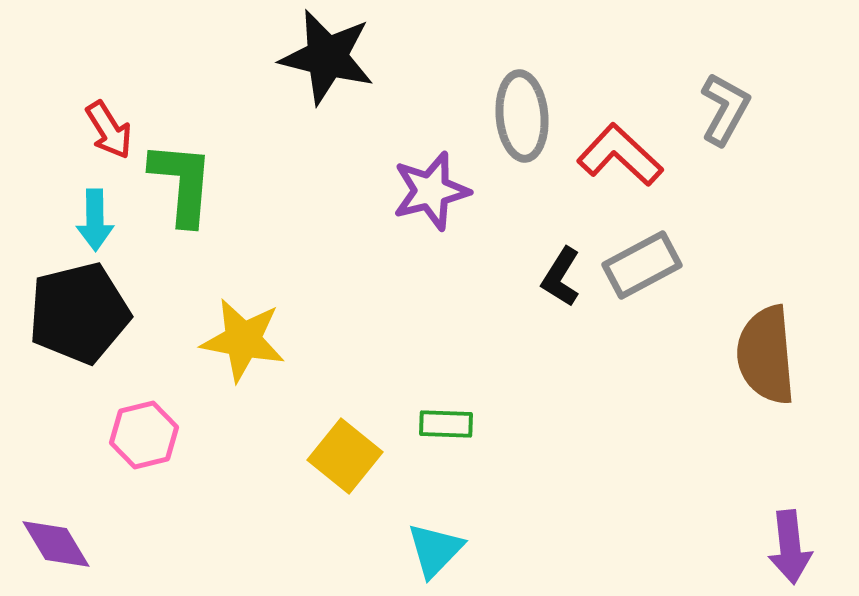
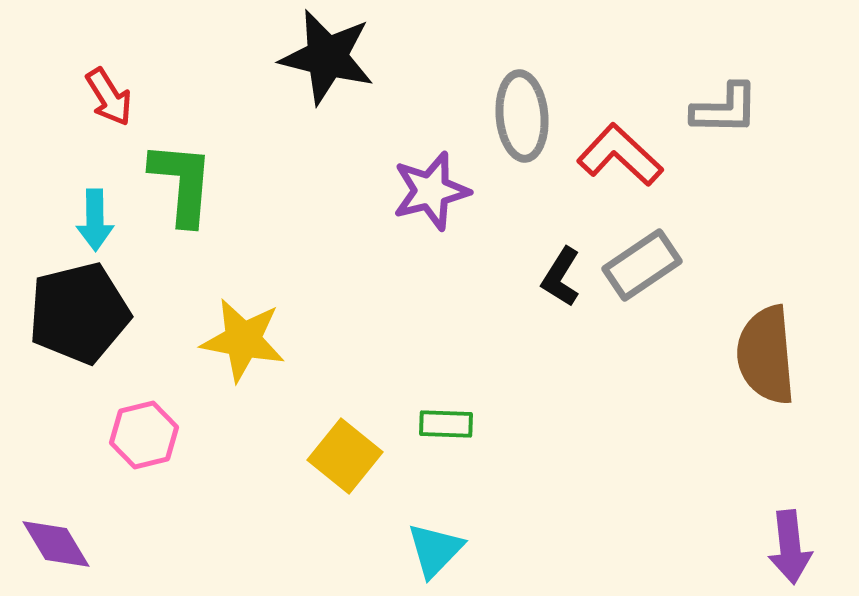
gray L-shape: rotated 62 degrees clockwise
red arrow: moved 33 px up
gray rectangle: rotated 6 degrees counterclockwise
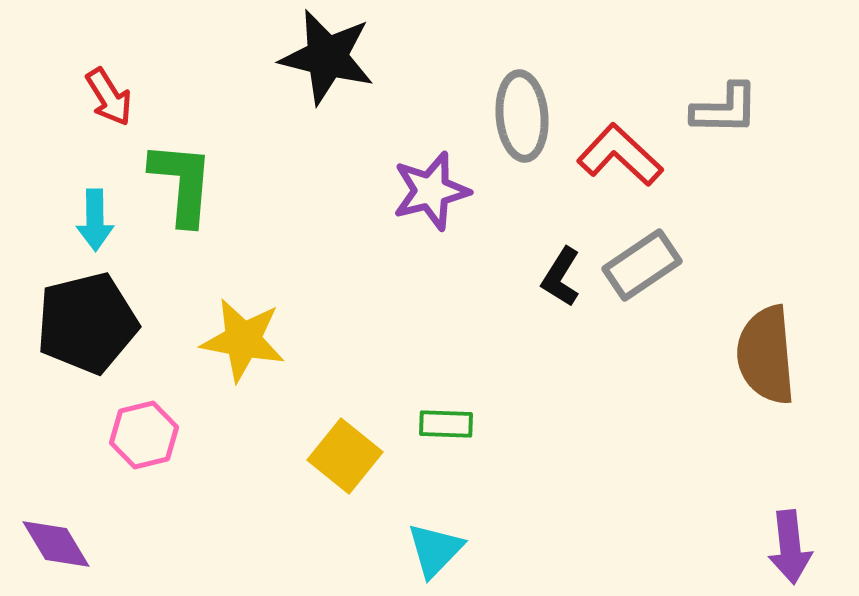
black pentagon: moved 8 px right, 10 px down
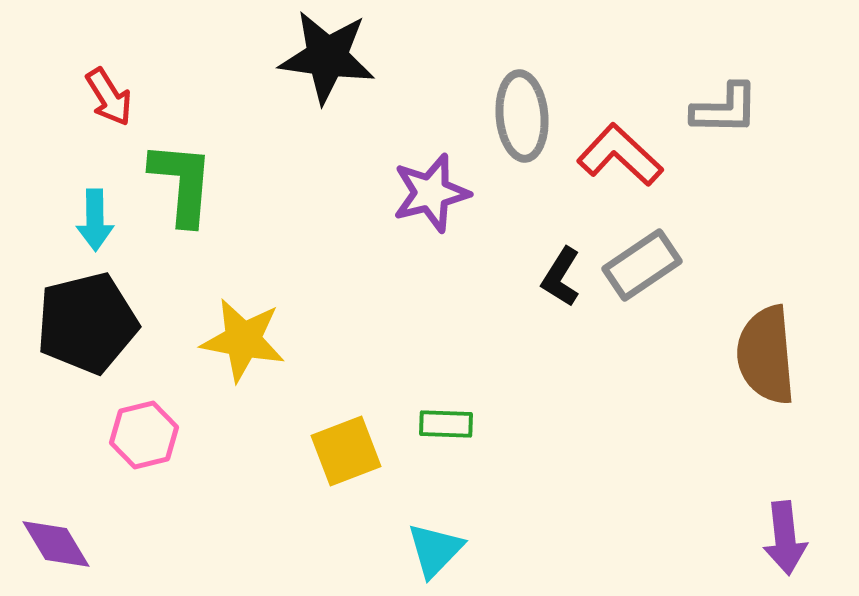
black star: rotated 6 degrees counterclockwise
purple star: moved 2 px down
yellow square: moved 1 px right, 5 px up; rotated 30 degrees clockwise
purple arrow: moved 5 px left, 9 px up
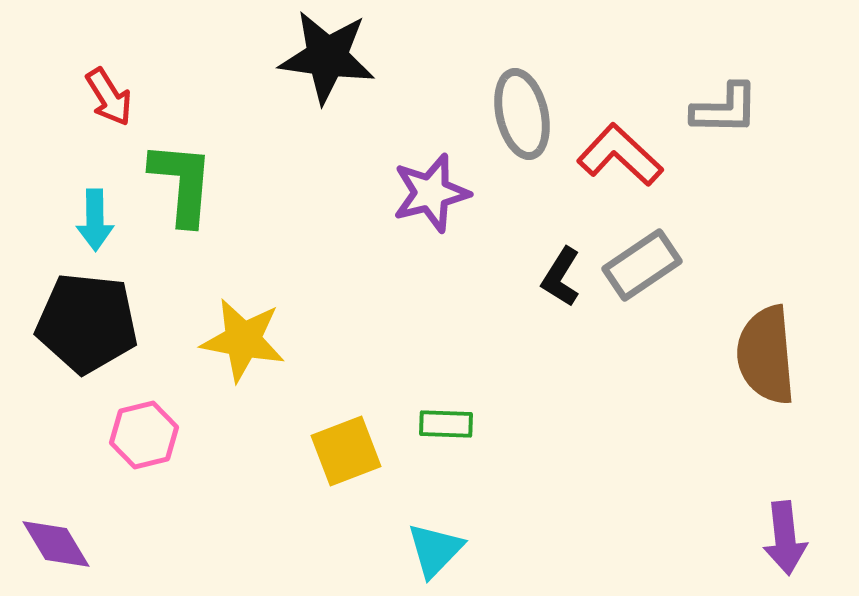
gray ellipse: moved 2 px up; rotated 8 degrees counterclockwise
black pentagon: rotated 20 degrees clockwise
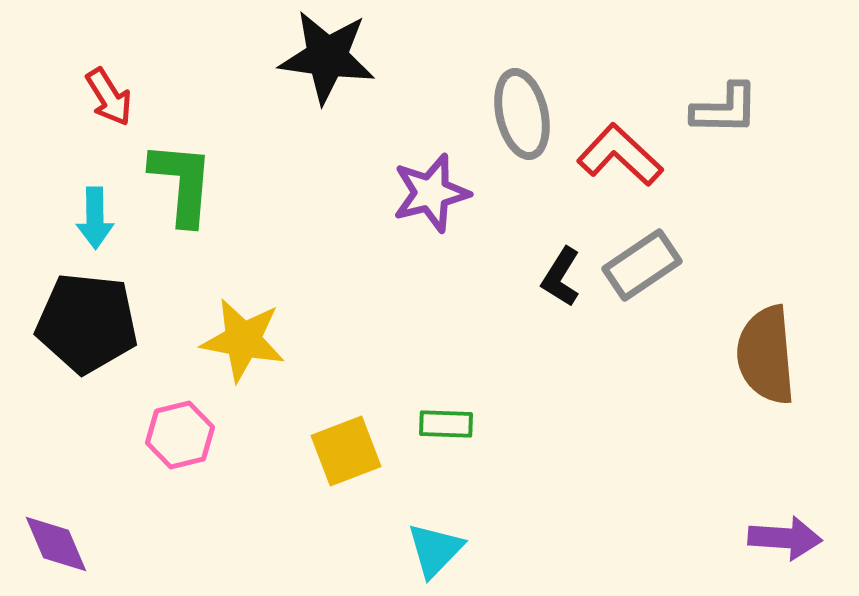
cyan arrow: moved 2 px up
pink hexagon: moved 36 px right
purple arrow: rotated 80 degrees counterclockwise
purple diamond: rotated 8 degrees clockwise
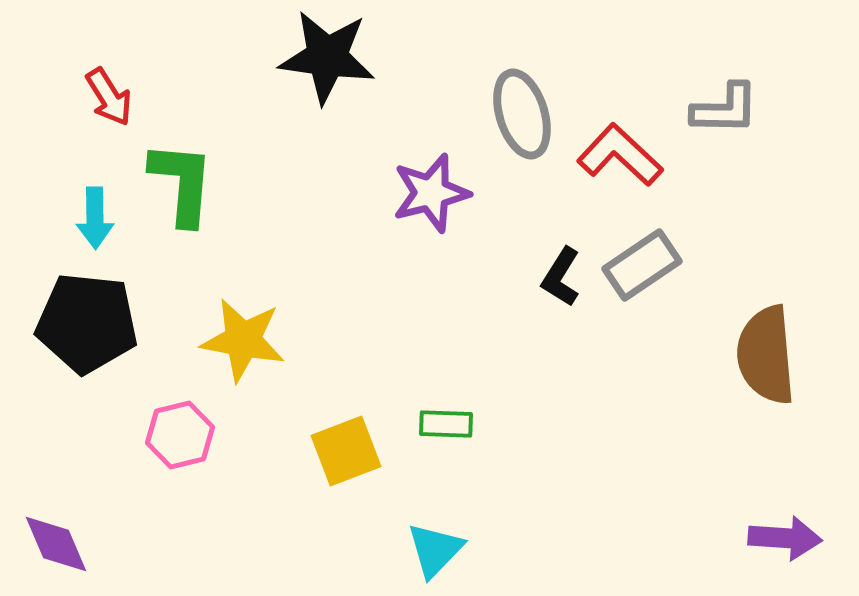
gray ellipse: rotated 4 degrees counterclockwise
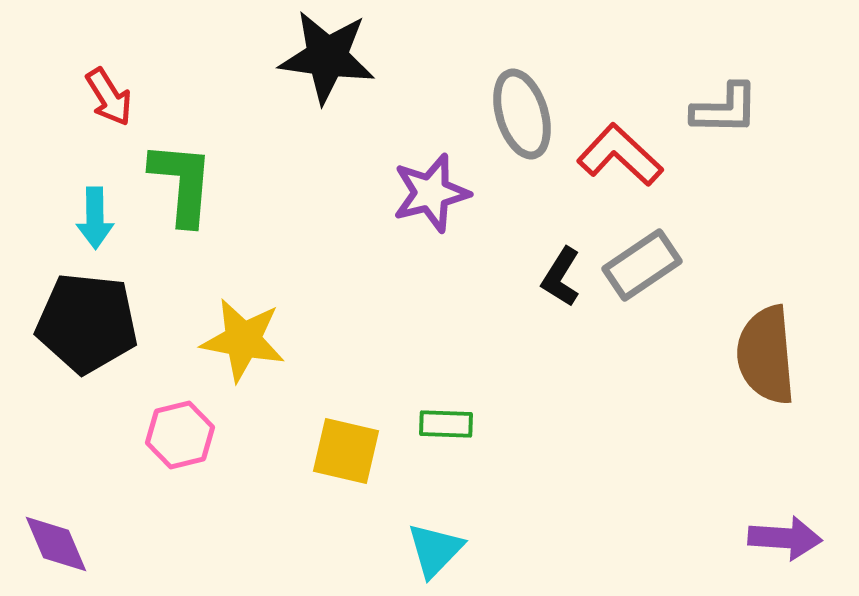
yellow square: rotated 34 degrees clockwise
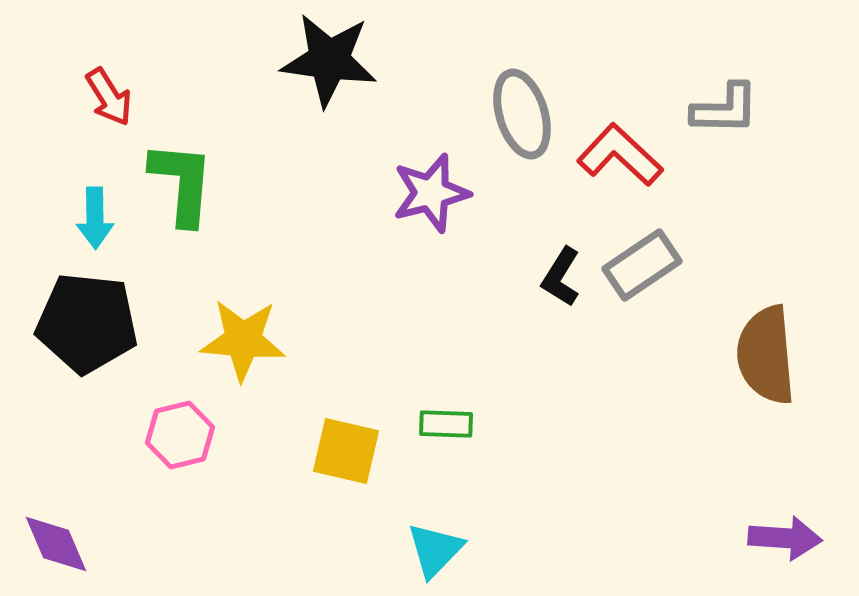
black star: moved 2 px right, 3 px down
yellow star: rotated 6 degrees counterclockwise
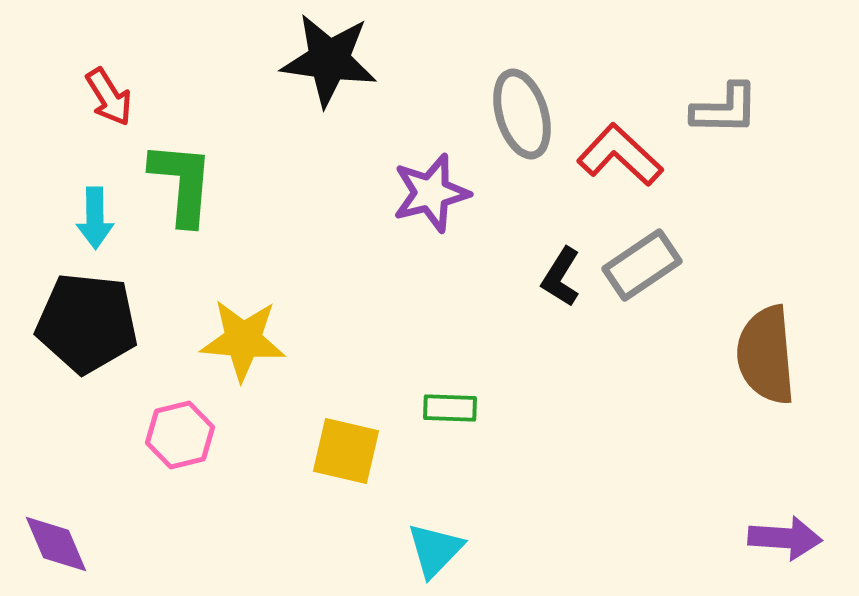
green rectangle: moved 4 px right, 16 px up
